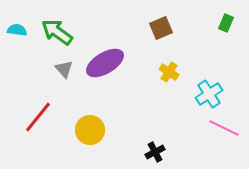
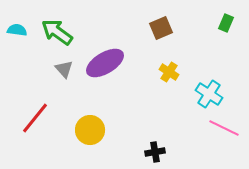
cyan cross: rotated 24 degrees counterclockwise
red line: moved 3 px left, 1 px down
black cross: rotated 18 degrees clockwise
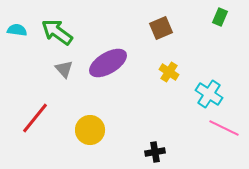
green rectangle: moved 6 px left, 6 px up
purple ellipse: moved 3 px right
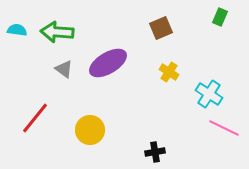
green arrow: rotated 32 degrees counterclockwise
gray triangle: rotated 12 degrees counterclockwise
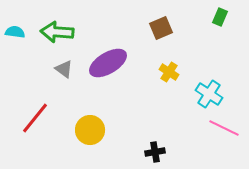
cyan semicircle: moved 2 px left, 2 px down
